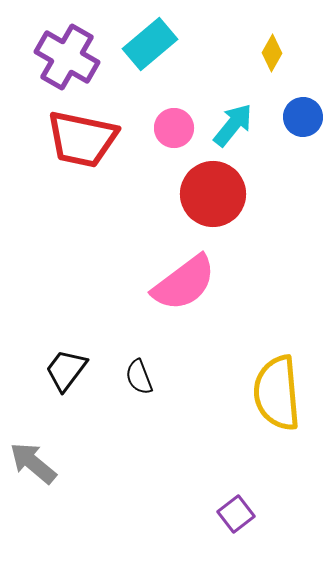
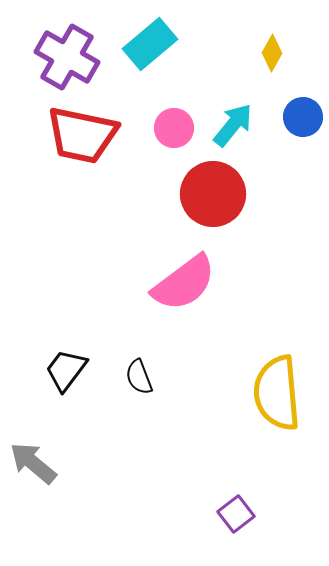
red trapezoid: moved 4 px up
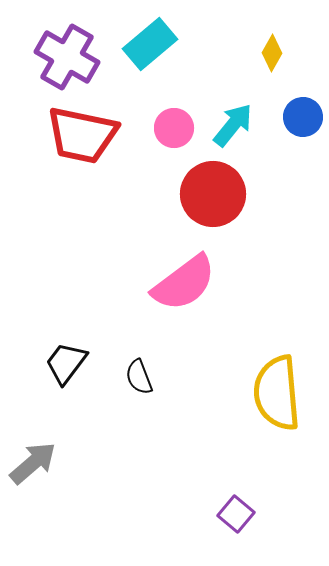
black trapezoid: moved 7 px up
gray arrow: rotated 99 degrees clockwise
purple square: rotated 12 degrees counterclockwise
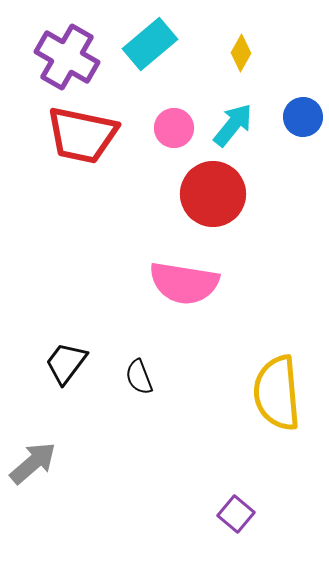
yellow diamond: moved 31 px left
pink semicircle: rotated 46 degrees clockwise
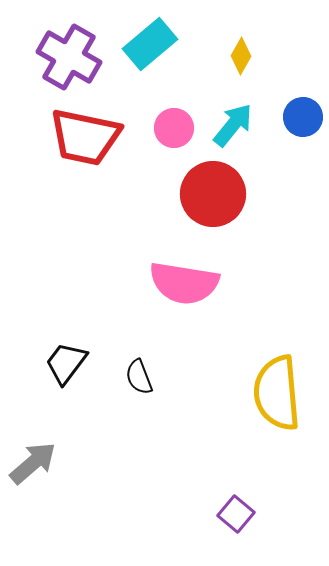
yellow diamond: moved 3 px down
purple cross: moved 2 px right
red trapezoid: moved 3 px right, 2 px down
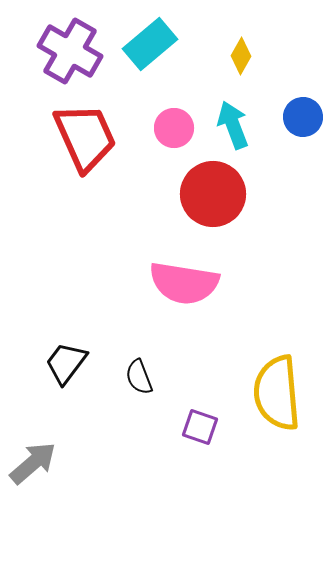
purple cross: moved 1 px right, 6 px up
cyan arrow: rotated 60 degrees counterclockwise
red trapezoid: rotated 126 degrees counterclockwise
purple square: moved 36 px left, 87 px up; rotated 21 degrees counterclockwise
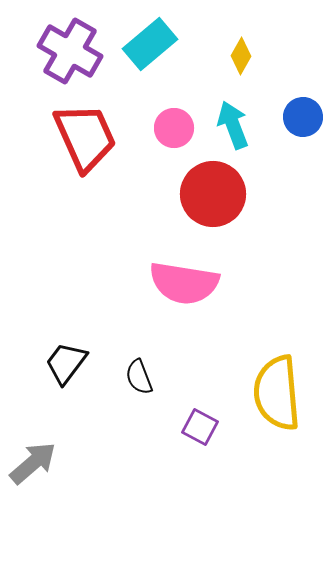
purple square: rotated 9 degrees clockwise
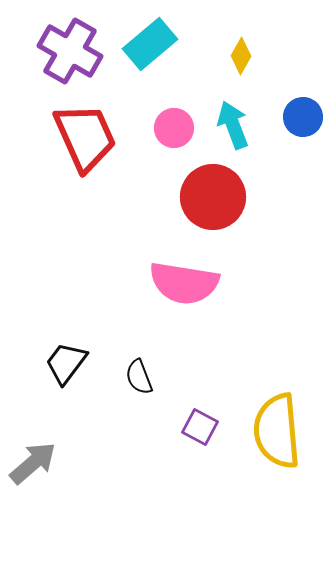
red circle: moved 3 px down
yellow semicircle: moved 38 px down
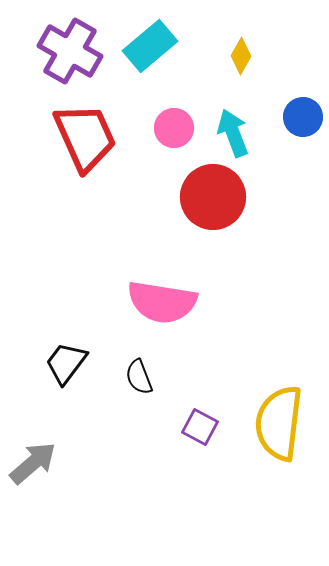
cyan rectangle: moved 2 px down
cyan arrow: moved 8 px down
pink semicircle: moved 22 px left, 19 px down
yellow semicircle: moved 2 px right, 8 px up; rotated 12 degrees clockwise
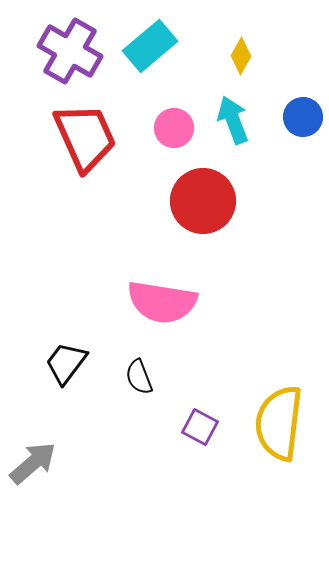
cyan arrow: moved 13 px up
red circle: moved 10 px left, 4 px down
